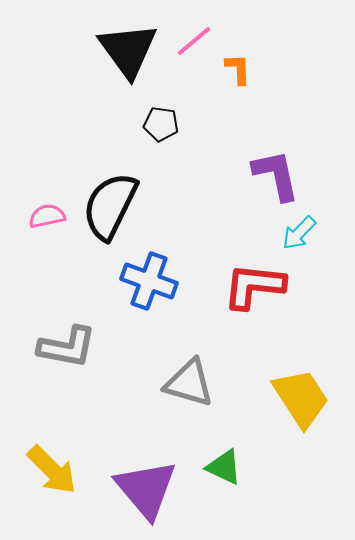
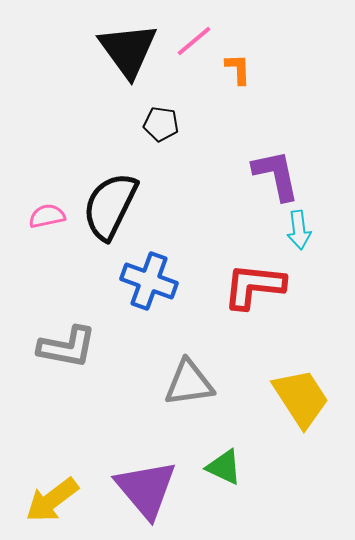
cyan arrow: moved 3 px up; rotated 51 degrees counterclockwise
gray triangle: rotated 24 degrees counterclockwise
yellow arrow: moved 30 px down; rotated 98 degrees clockwise
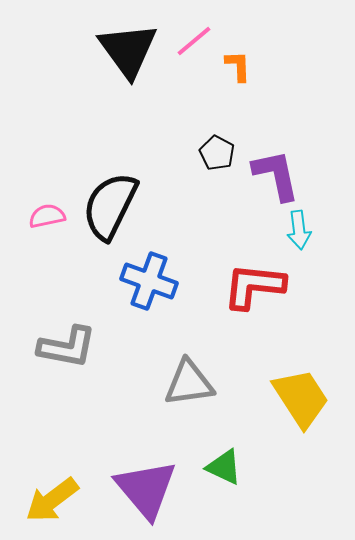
orange L-shape: moved 3 px up
black pentagon: moved 56 px right, 29 px down; rotated 20 degrees clockwise
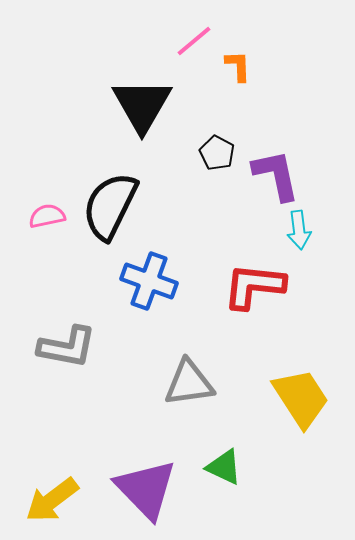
black triangle: moved 14 px right, 55 px down; rotated 6 degrees clockwise
purple triangle: rotated 4 degrees counterclockwise
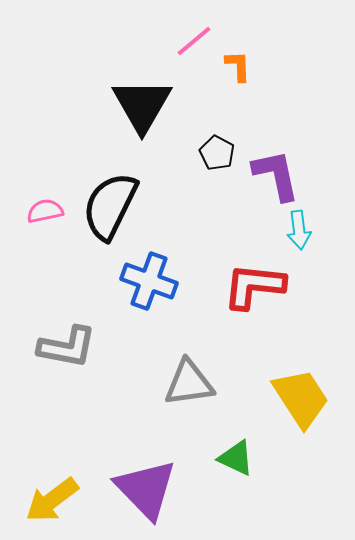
pink semicircle: moved 2 px left, 5 px up
green triangle: moved 12 px right, 9 px up
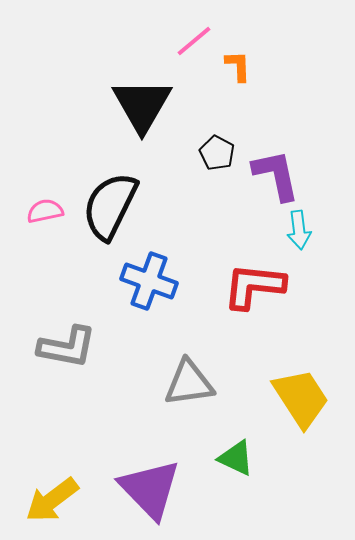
purple triangle: moved 4 px right
